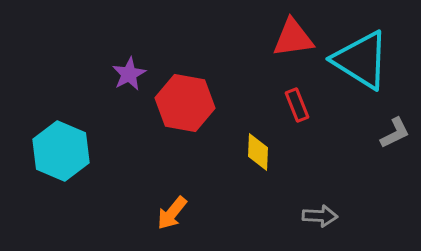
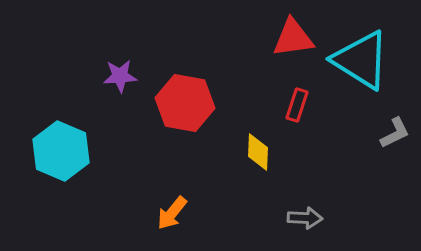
purple star: moved 9 px left, 2 px down; rotated 24 degrees clockwise
red rectangle: rotated 40 degrees clockwise
gray arrow: moved 15 px left, 2 px down
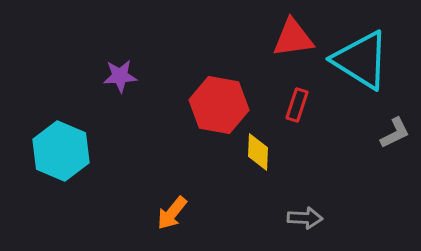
red hexagon: moved 34 px right, 2 px down
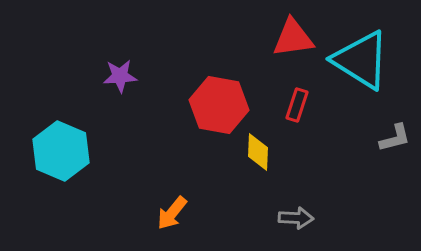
gray L-shape: moved 5 px down; rotated 12 degrees clockwise
gray arrow: moved 9 px left
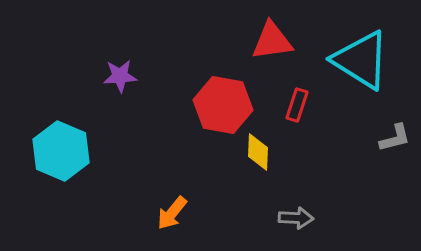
red triangle: moved 21 px left, 3 px down
red hexagon: moved 4 px right
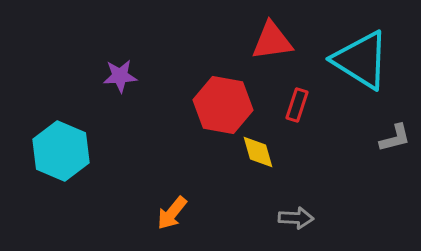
yellow diamond: rotated 18 degrees counterclockwise
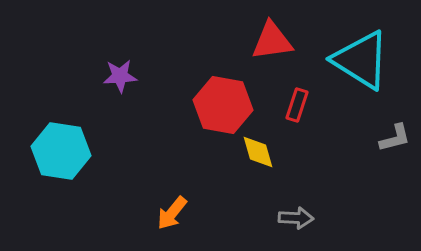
cyan hexagon: rotated 14 degrees counterclockwise
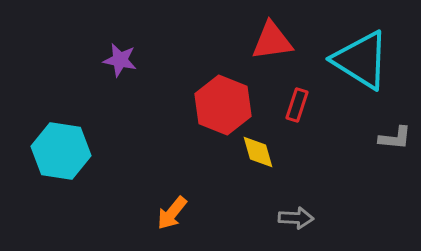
purple star: moved 16 px up; rotated 16 degrees clockwise
red hexagon: rotated 12 degrees clockwise
gray L-shape: rotated 20 degrees clockwise
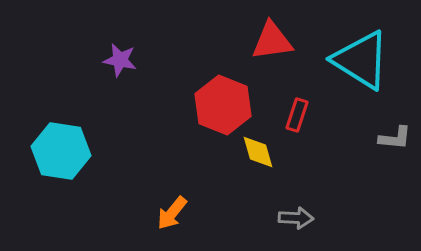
red rectangle: moved 10 px down
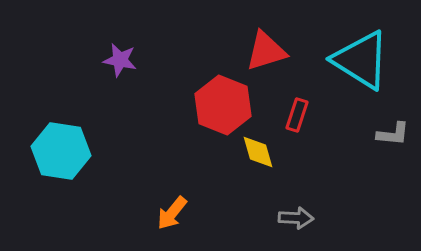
red triangle: moved 6 px left, 10 px down; rotated 9 degrees counterclockwise
gray L-shape: moved 2 px left, 4 px up
